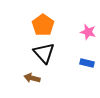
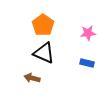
pink star: moved 1 px down; rotated 21 degrees counterclockwise
black triangle: rotated 25 degrees counterclockwise
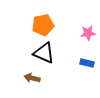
orange pentagon: rotated 25 degrees clockwise
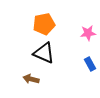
orange pentagon: moved 1 px right, 1 px up
blue rectangle: moved 3 px right, 1 px down; rotated 48 degrees clockwise
brown arrow: moved 1 px left, 1 px down
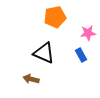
orange pentagon: moved 11 px right, 7 px up
blue rectangle: moved 9 px left, 9 px up
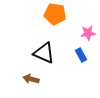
orange pentagon: moved 3 px up; rotated 20 degrees clockwise
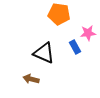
orange pentagon: moved 4 px right
blue rectangle: moved 6 px left, 8 px up
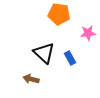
blue rectangle: moved 5 px left, 11 px down
black triangle: rotated 20 degrees clockwise
